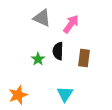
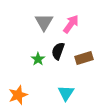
gray triangle: moved 2 px right, 4 px down; rotated 36 degrees clockwise
black semicircle: rotated 18 degrees clockwise
brown rectangle: rotated 66 degrees clockwise
cyan triangle: moved 1 px right, 1 px up
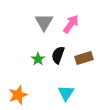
black semicircle: moved 4 px down
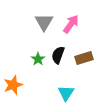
orange star: moved 5 px left, 10 px up
